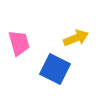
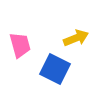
pink trapezoid: moved 1 px right, 2 px down
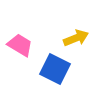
pink trapezoid: rotated 44 degrees counterclockwise
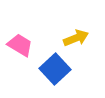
blue square: rotated 20 degrees clockwise
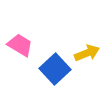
yellow arrow: moved 11 px right, 15 px down
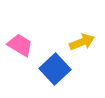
yellow arrow: moved 5 px left, 11 px up
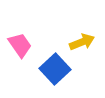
pink trapezoid: rotated 24 degrees clockwise
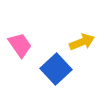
blue square: moved 1 px right
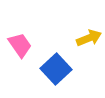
yellow arrow: moved 7 px right, 4 px up
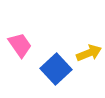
yellow arrow: moved 15 px down
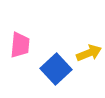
pink trapezoid: rotated 40 degrees clockwise
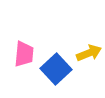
pink trapezoid: moved 4 px right, 9 px down
